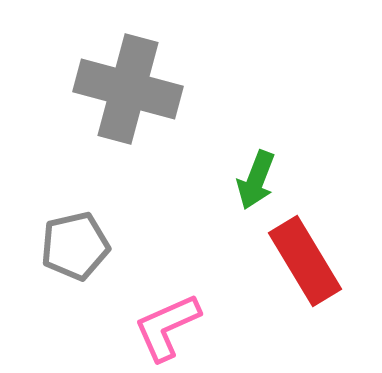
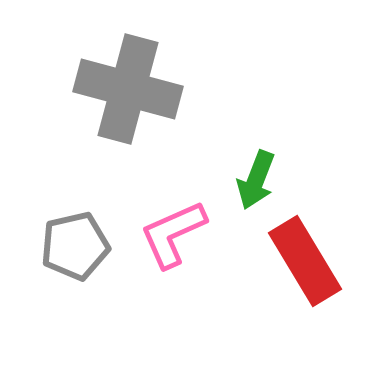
pink L-shape: moved 6 px right, 93 px up
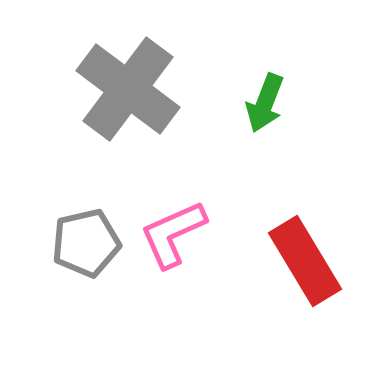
gray cross: rotated 22 degrees clockwise
green arrow: moved 9 px right, 77 px up
gray pentagon: moved 11 px right, 3 px up
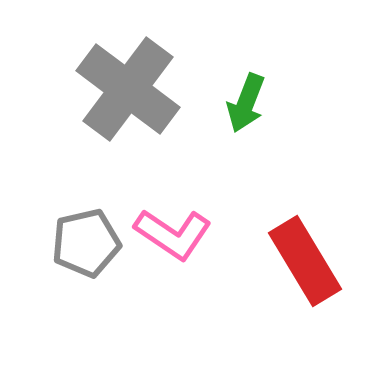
green arrow: moved 19 px left
pink L-shape: rotated 122 degrees counterclockwise
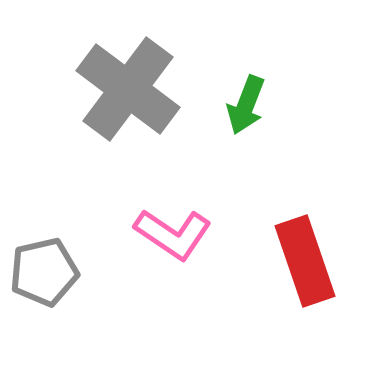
green arrow: moved 2 px down
gray pentagon: moved 42 px left, 29 px down
red rectangle: rotated 12 degrees clockwise
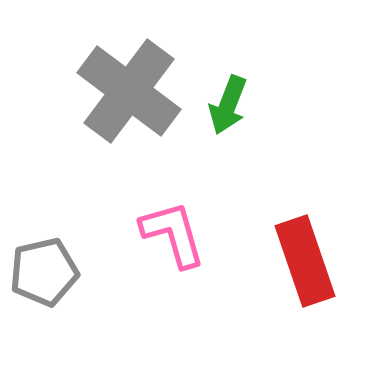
gray cross: moved 1 px right, 2 px down
green arrow: moved 18 px left
pink L-shape: rotated 140 degrees counterclockwise
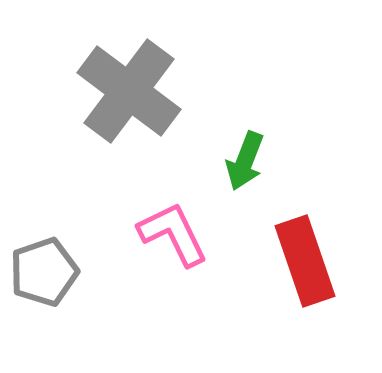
green arrow: moved 17 px right, 56 px down
pink L-shape: rotated 10 degrees counterclockwise
gray pentagon: rotated 6 degrees counterclockwise
